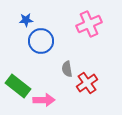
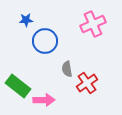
pink cross: moved 4 px right
blue circle: moved 4 px right
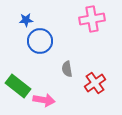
pink cross: moved 1 px left, 5 px up; rotated 15 degrees clockwise
blue circle: moved 5 px left
red cross: moved 8 px right
pink arrow: rotated 10 degrees clockwise
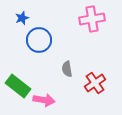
blue star: moved 4 px left, 2 px up; rotated 16 degrees counterclockwise
blue circle: moved 1 px left, 1 px up
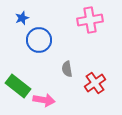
pink cross: moved 2 px left, 1 px down
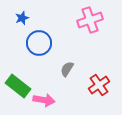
pink cross: rotated 10 degrees counterclockwise
blue circle: moved 3 px down
gray semicircle: rotated 42 degrees clockwise
red cross: moved 4 px right, 2 px down
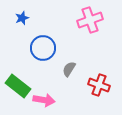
blue circle: moved 4 px right, 5 px down
gray semicircle: moved 2 px right
red cross: rotated 35 degrees counterclockwise
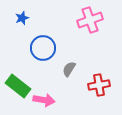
red cross: rotated 30 degrees counterclockwise
